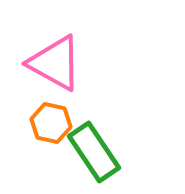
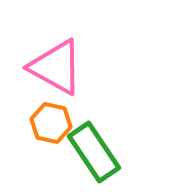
pink triangle: moved 1 px right, 4 px down
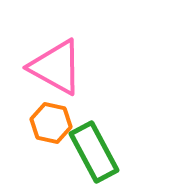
green rectangle: rotated 6 degrees clockwise
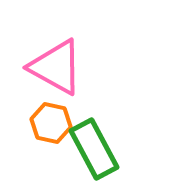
green rectangle: moved 3 px up
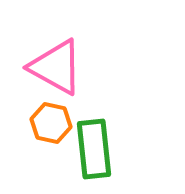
green rectangle: rotated 22 degrees clockwise
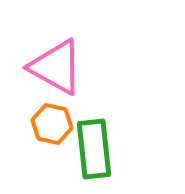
orange hexagon: moved 1 px right, 1 px down
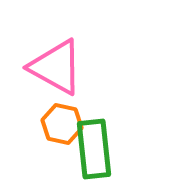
orange hexagon: moved 10 px right
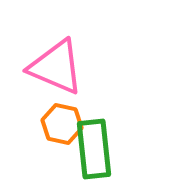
pink triangle: rotated 6 degrees counterclockwise
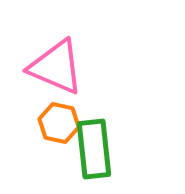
orange hexagon: moved 3 px left, 1 px up
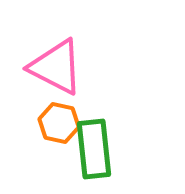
pink triangle: rotated 4 degrees clockwise
